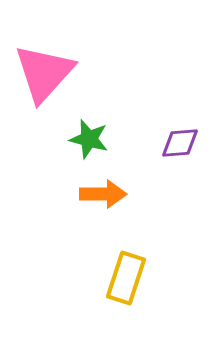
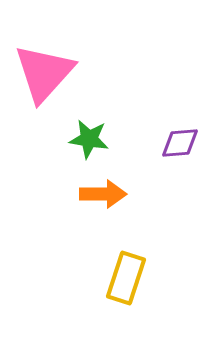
green star: rotated 6 degrees counterclockwise
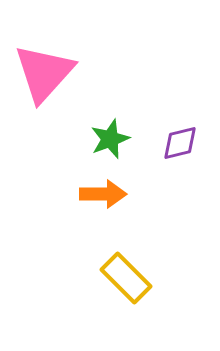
green star: moved 21 px right; rotated 30 degrees counterclockwise
purple diamond: rotated 9 degrees counterclockwise
yellow rectangle: rotated 63 degrees counterclockwise
